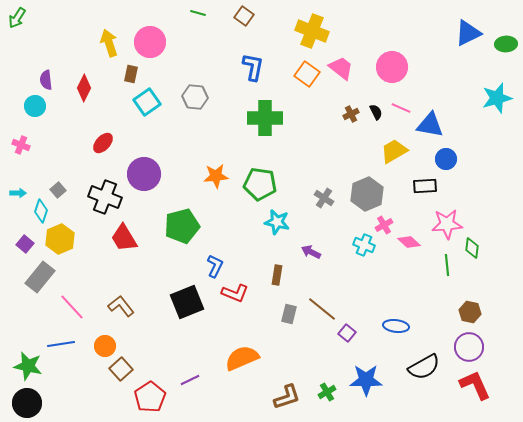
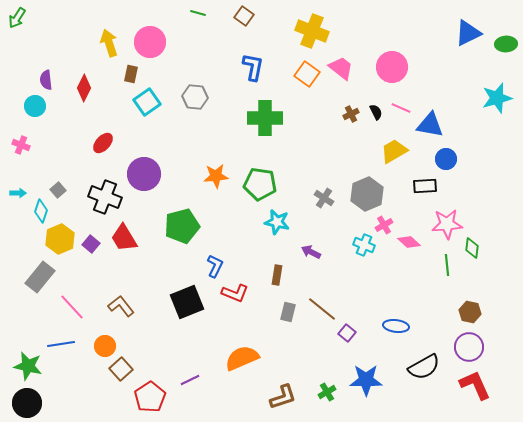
purple square at (25, 244): moved 66 px right
gray rectangle at (289, 314): moved 1 px left, 2 px up
brown L-shape at (287, 397): moved 4 px left
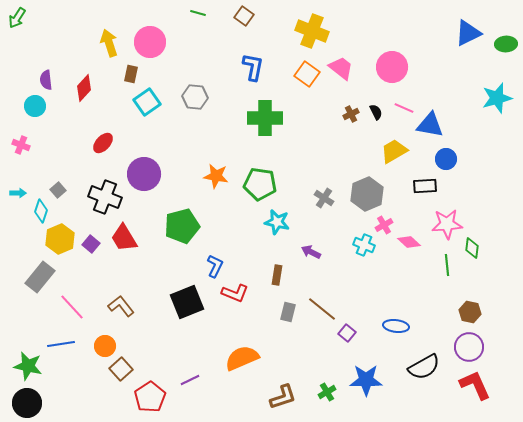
red diamond at (84, 88): rotated 16 degrees clockwise
pink line at (401, 108): moved 3 px right
orange star at (216, 176): rotated 15 degrees clockwise
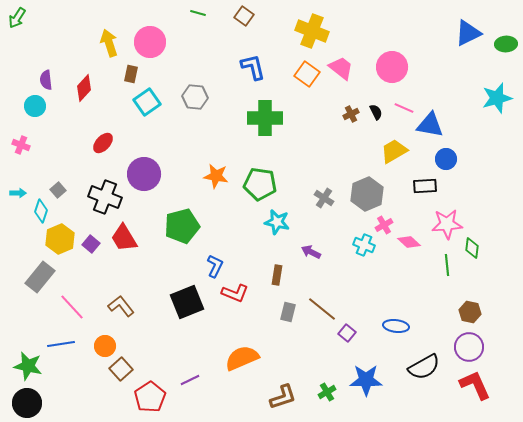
blue L-shape at (253, 67): rotated 24 degrees counterclockwise
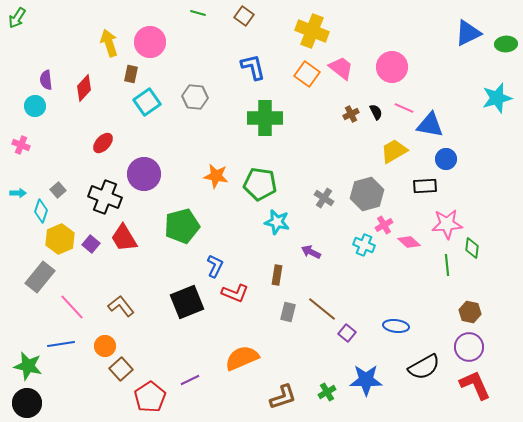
gray hexagon at (367, 194): rotated 8 degrees clockwise
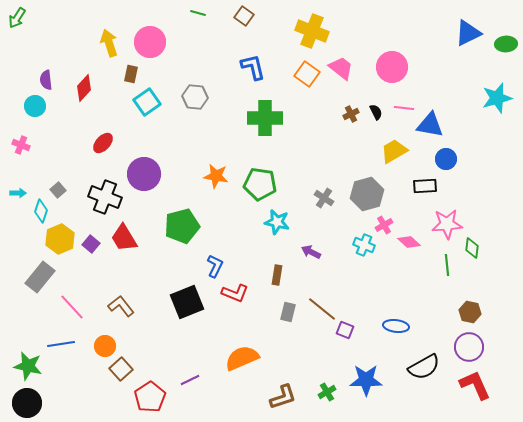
pink line at (404, 108): rotated 18 degrees counterclockwise
purple square at (347, 333): moved 2 px left, 3 px up; rotated 18 degrees counterclockwise
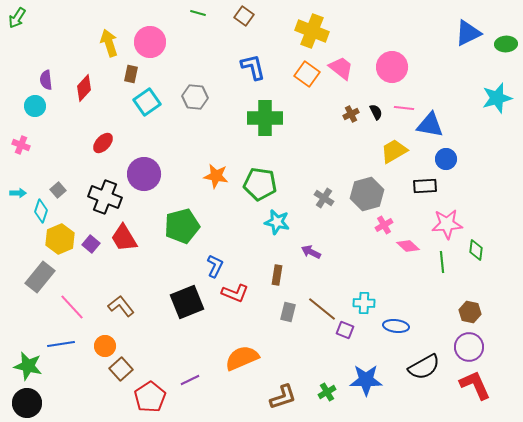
pink diamond at (409, 242): moved 1 px left, 4 px down
cyan cross at (364, 245): moved 58 px down; rotated 20 degrees counterclockwise
green diamond at (472, 248): moved 4 px right, 2 px down
green line at (447, 265): moved 5 px left, 3 px up
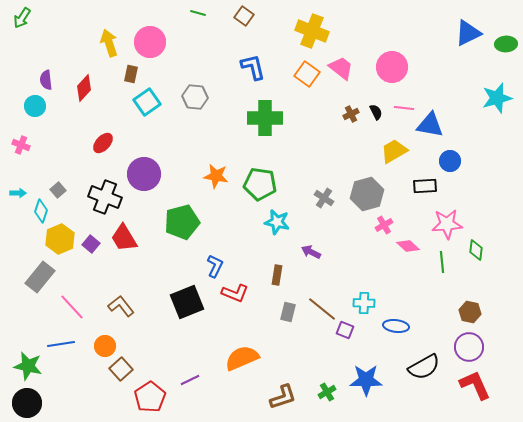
green arrow at (17, 18): moved 5 px right
blue circle at (446, 159): moved 4 px right, 2 px down
green pentagon at (182, 226): moved 4 px up
